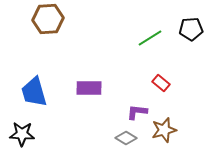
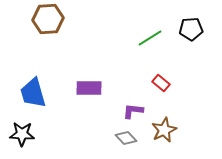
blue trapezoid: moved 1 px left, 1 px down
purple L-shape: moved 4 px left, 1 px up
brown star: rotated 10 degrees counterclockwise
gray diamond: rotated 15 degrees clockwise
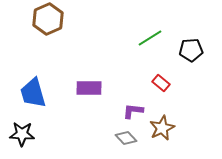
brown hexagon: rotated 20 degrees counterclockwise
black pentagon: moved 21 px down
brown star: moved 2 px left, 2 px up
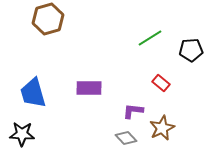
brown hexagon: rotated 8 degrees clockwise
